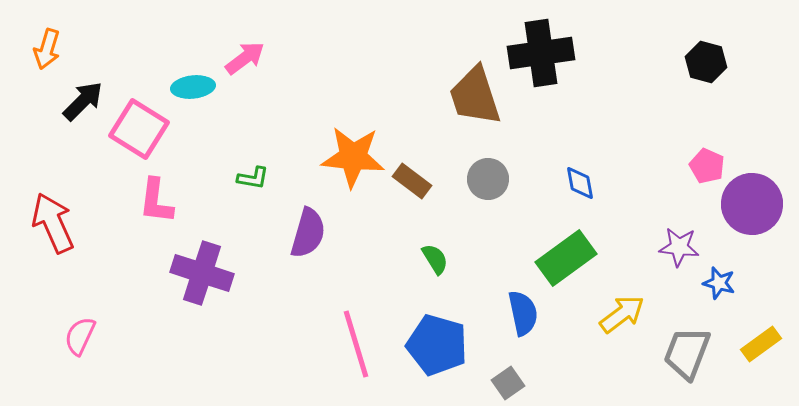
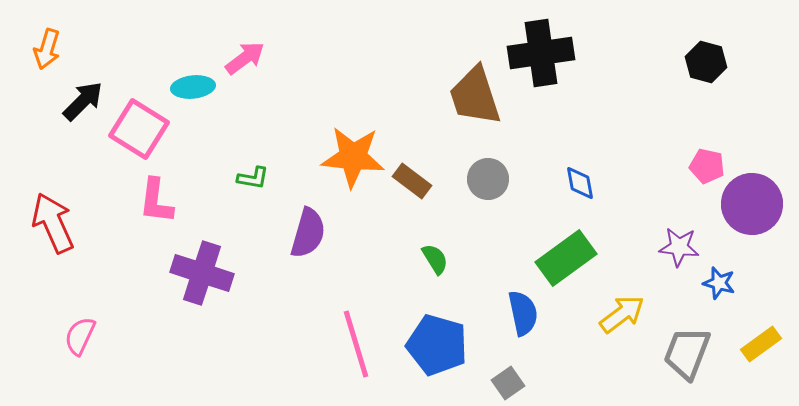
pink pentagon: rotated 12 degrees counterclockwise
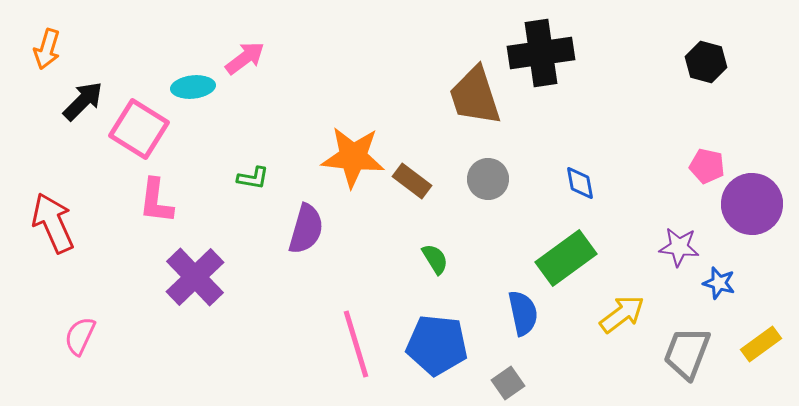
purple semicircle: moved 2 px left, 4 px up
purple cross: moved 7 px left, 4 px down; rotated 28 degrees clockwise
blue pentagon: rotated 10 degrees counterclockwise
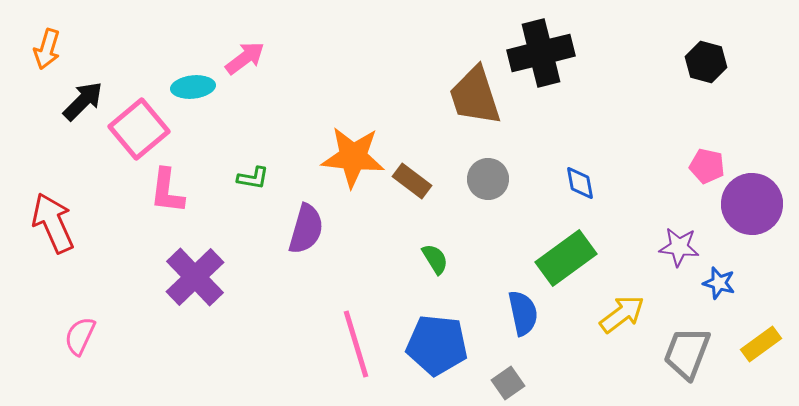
black cross: rotated 6 degrees counterclockwise
pink square: rotated 18 degrees clockwise
pink L-shape: moved 11 px right, 10 px up
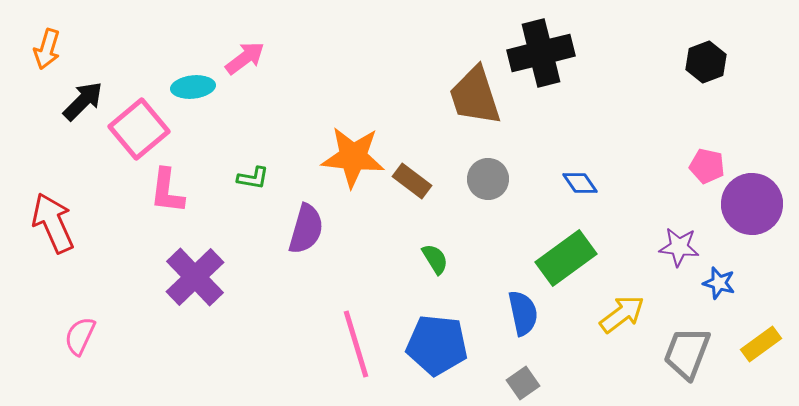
black hexagon: rotated 24 degrees clockwise
blue diamond: rotated 24 degrees counterclockwise
gray square: moved 15 px right
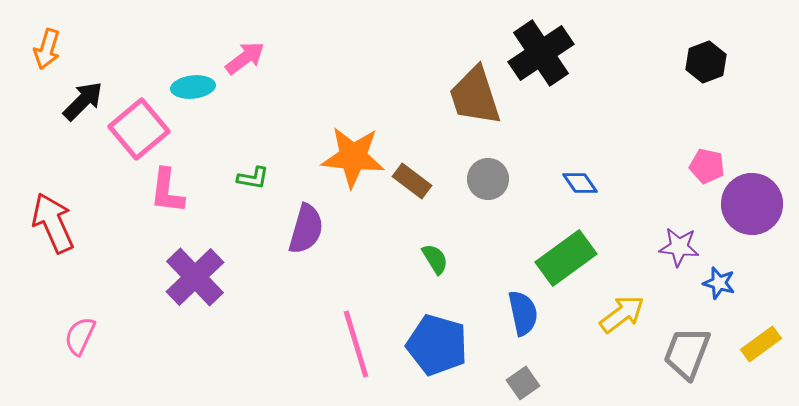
black cross: rotated 20 degrees counterclockwise
blue pentagon: rotated 10 degrees clockwise
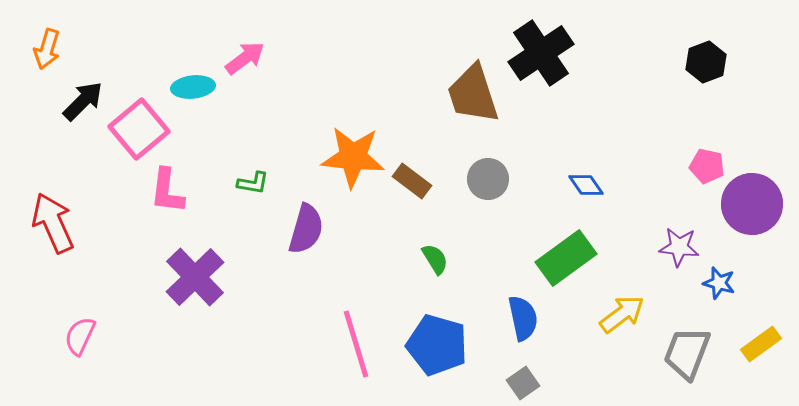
brown trapezoid: moved 2 px left, 2 px up
green L-shape: moved 5 px down
blue diamond: moved 6 px right, 2 px down
blue semicircle: moved 5 px down
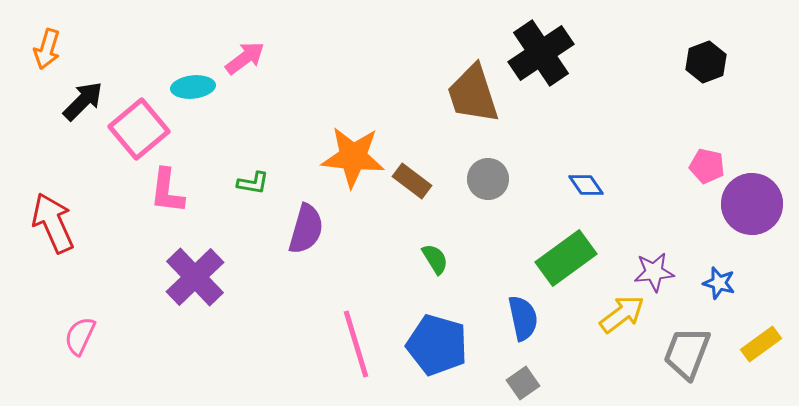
purple star: moved 25 px left, 25 px down; rotated 12 degrees counterclockwise
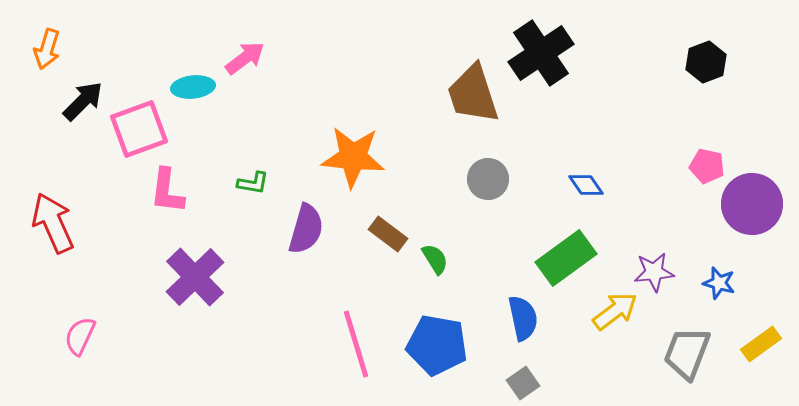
pink square: rotated 20 degrees clockwise
brown rectangle: moved 24 px left, 53 px down
yellow arrow: moved 7 px left, 3 px up
blue pentagon: rotated 6 degrees counterclockwise
